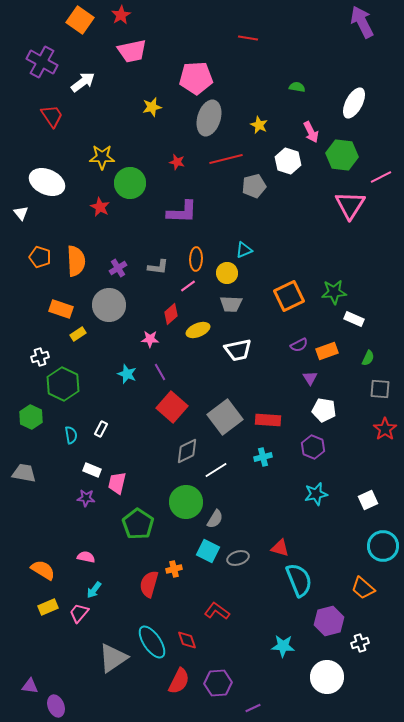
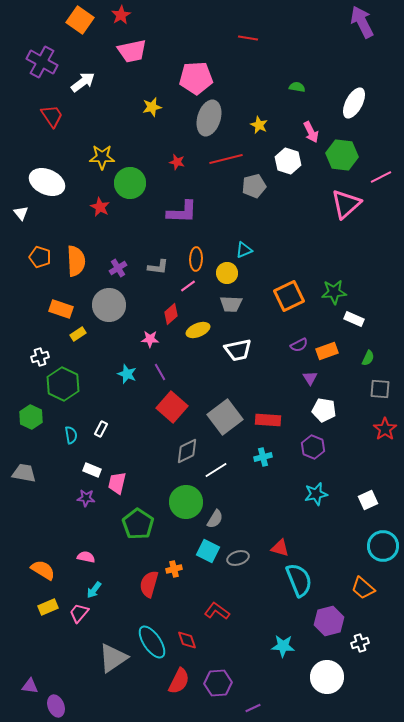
pink triangle at (350, 205): moved 4 px left, 1 px up; rotated 16 degrees clockwise
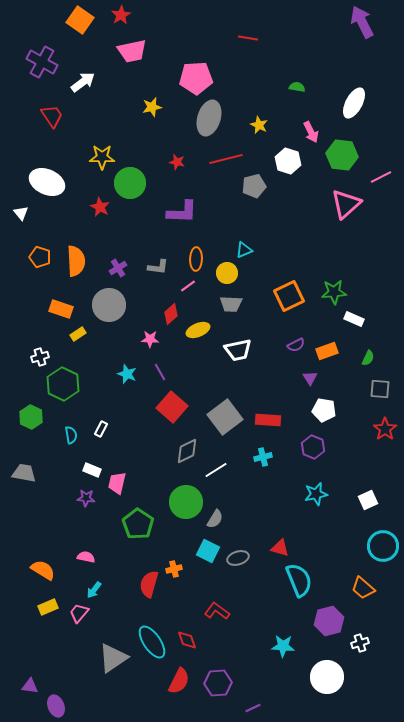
purple semicircle at (299, 345): moved 3 px left
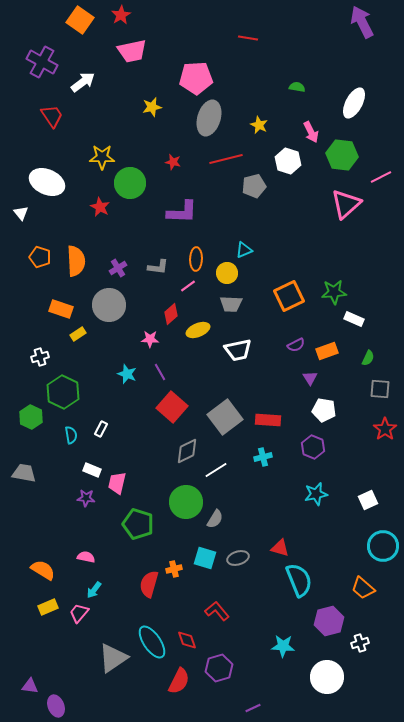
red star at (177, 162): moved 4 px left
green hexagon at (63, 384): moved 8 px down
green pentagon at (138, 524): rotated 16 degrees counterclockwise
cyan square at (208, 551): moved 3 px left, 7 px down; rotated 10 degrees counterclockwise
red L-shape at (217, 611): rotated 15 degrees clockwise
purple hexagon at (218, 683): moved 1 px right, 15 px up; rotated 12 degrees counterclockwise
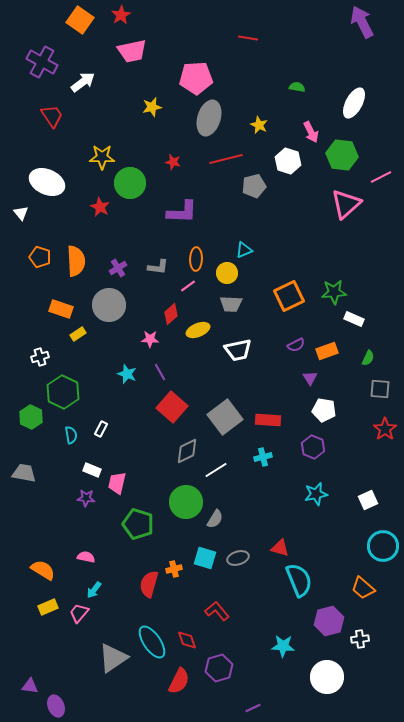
white cross at (360, 643): moved 4 px up; rotated 12 degrees clockwise
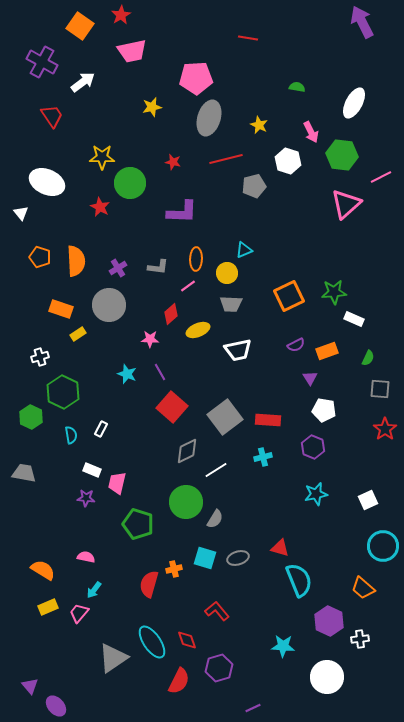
orange square at (80, 20): moved 6 px down
purple hexagon at (329, 621): rotated 20 degrees counterclockwise
purple triangle at (30, 686): rotated 42 degrees clockwise
purple ellipse at (56, 706): rotated 20 degrees counterclockwise
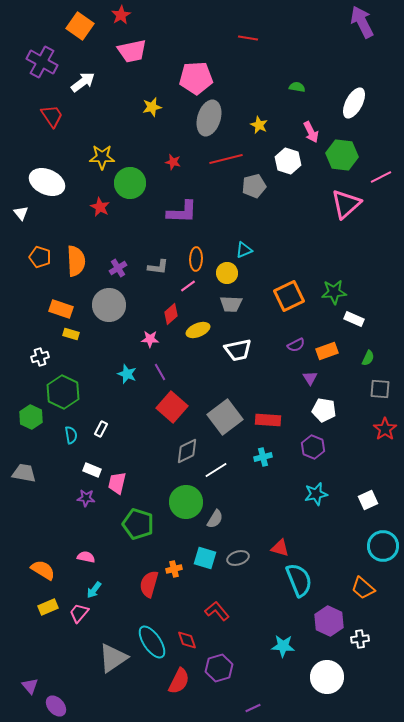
yellow rectangle at (78, 334): moved 7 px left; rotated 49 degrees clockwise
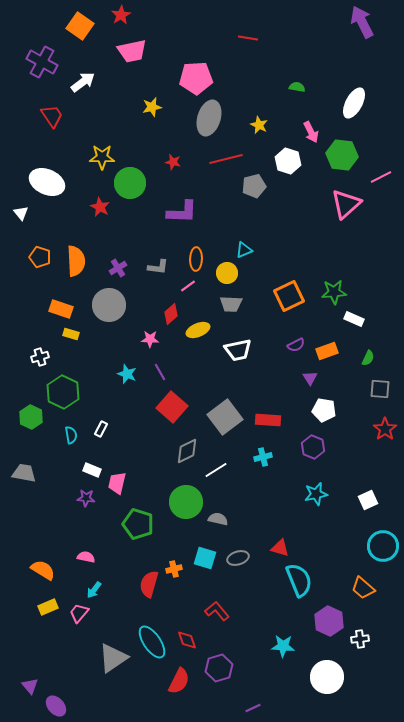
gray semicircle at (215, 519): moved 3 px right; rotated 108 degrees counterclockwise
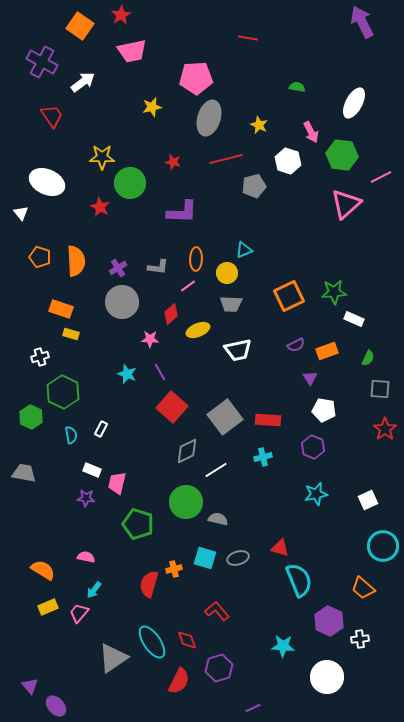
gray circle at (109, 305): moved 13 px right, 3 px up
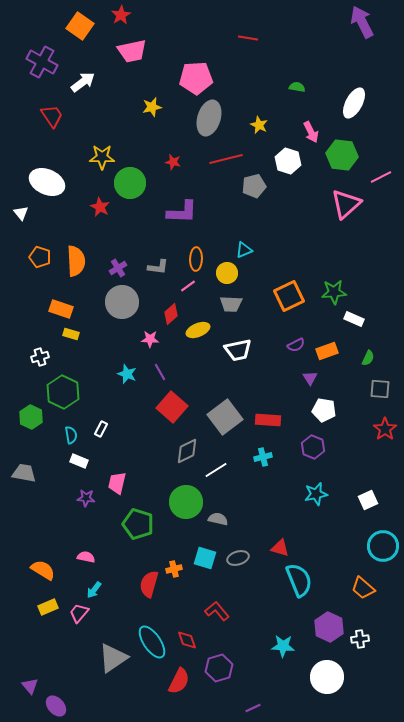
white rectangle at (92, 470): moved 13 px left, 9 px up
purple hexagon at (329, 621): moved 6 px down
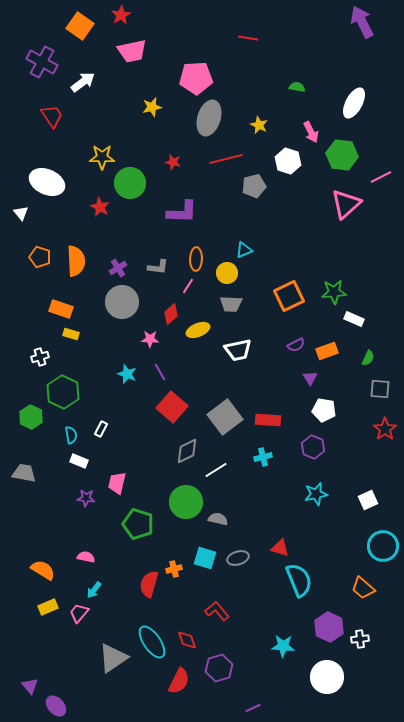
pink line at (188, 286): rotated 21 degrees counterclockwise
